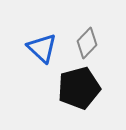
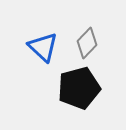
blue triangle: moved 1 px right, 1 px up
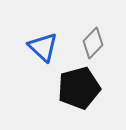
gray diamond: moved 6 px right
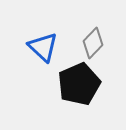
black pentagon: moved 4 px up; rotated 9 degrees counterclockwise
